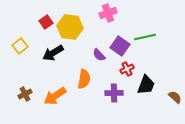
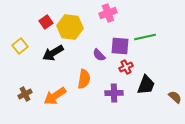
purple square: rotated 30 degrees counterclockwise
red cross: moved 1 px left, 2 px up
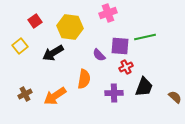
red square: moved 11 px left, 1 px up
black trapezoid: moved 2 px left, 2 px down
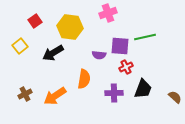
purple semicircle: rotated 40 degrees counterclockwise
black trapezoid: moved 1 px left, 2 px down
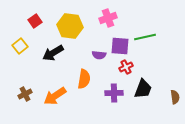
pink cross: moved 5 px down
yellow hexagon: moved 1 px up
brown semicircle: rotated 40 degrees clockwise
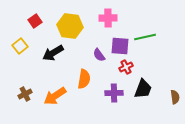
pink cross: rotated 18 degrees clockwise
purple semicircle: rotated 48 degrees clockwise
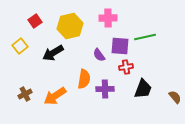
yellow hexagon: rotated 20 degrees counterclockwise
red cross: rotated 16 degrees clockwise
purple cross: moved 9 px left, 4 px up
brown semicircle: rotated 32 degrees counterclockwise
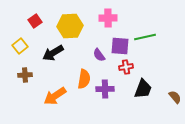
yellow hexagon: rotated 10 degrees clockwise
brown cross: moved 19 px up; rotated 24 degrees clockwise
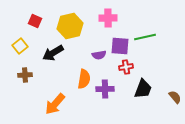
red square: rotated 32 degrees counterclockwise
yellow hexagon: rotated 10 degrees counterclockwise
purple semicircle: rotated 64 degrees counterclockwise
orange arrow: moved 8 px down; rotated 15 degrees counterclockwise
